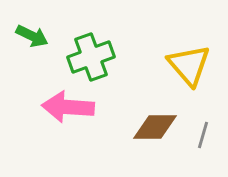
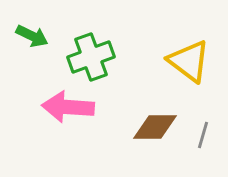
yellow triangle: moved 4 px up; rotated 12 degrees counterclockwise
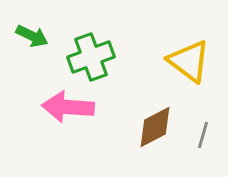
brown diamond: rotated 27 degrees counterclockwise
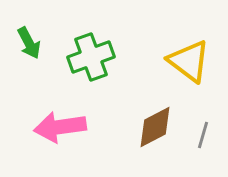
green arrow: moved 3 px left, 7 px down; rotated 36 degrees clockwise
pink arrow: moved 8 px left, 20 px down; rotated 12 degrees counterclockwise
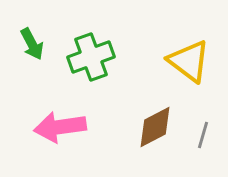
green arrow: moved 3 px right, 1 px down
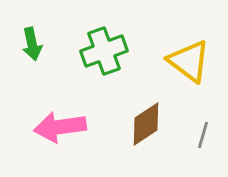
green arrow: rotated 16 degrees clockwise
green cross: moved 13 px right, 6 px up
brown diamond: moved 9 px left, 3 px up; rotated 6 degrees counterclockwise
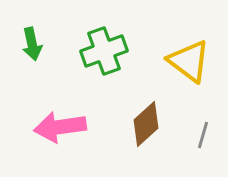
brown diamond: rotated 9 degrees counterclockwise
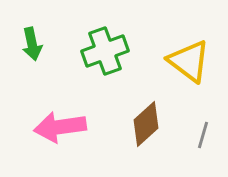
green cross: moved 1 px right
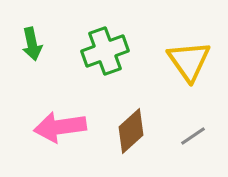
yellow triangle: rotated 18 degrees clockwise
brown diamond: moved 15 px left, 7 px down
gray line: moved 10 px left, 1 px down; rotated 40 degrees clockwise
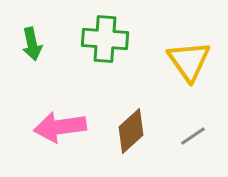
green cross: moved 12 px up; rotated 24 degrees clockwise
